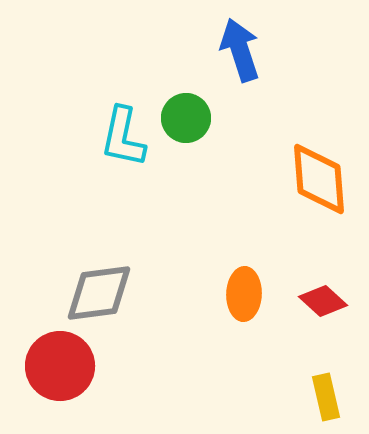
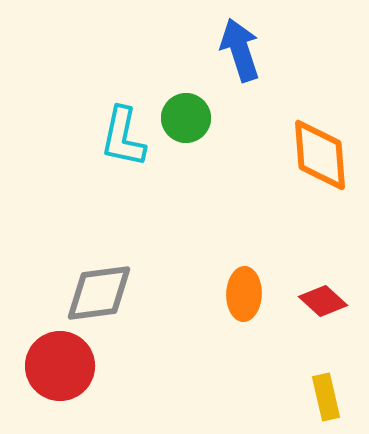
orange diamond: moved 1 px right, 24 px up
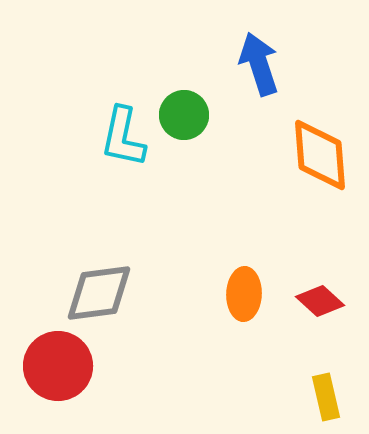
blue arrow: moved 19 px right, 14 px down
green circle: moved 2 px left, 3 px up
red diamond: moved 3 px left
red circle: moved 2 px left
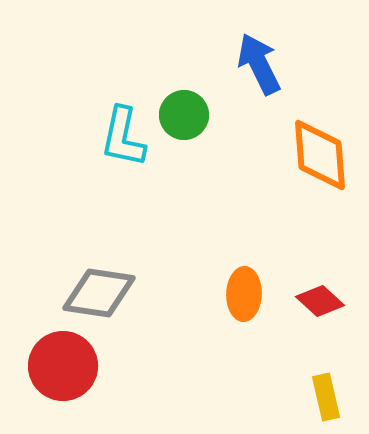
blue arrow: rotated 8 degrees counterclockwise
gray diamond: rotated 16 degrees clockwise
red circle: moved 5 px right
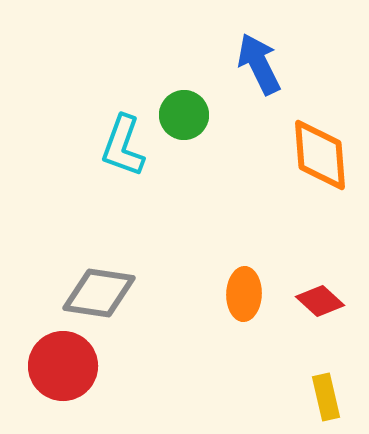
cyan L-shape: moved 9 px down; rotated 8 degrees clockwise
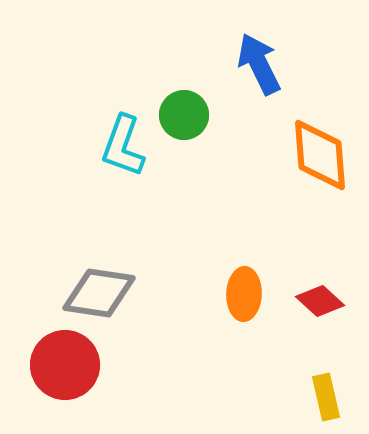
red circle: moved 2 px right, 1 px up
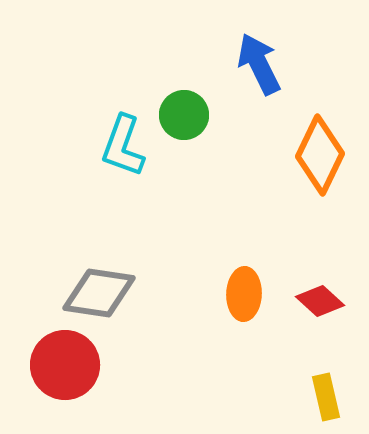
orange diamond: rotated 30 degrees clockwise
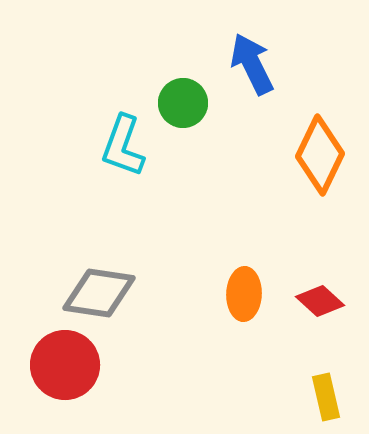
blue arrow: moved 7 px left
green circle: moved 1 px left, 12 px up
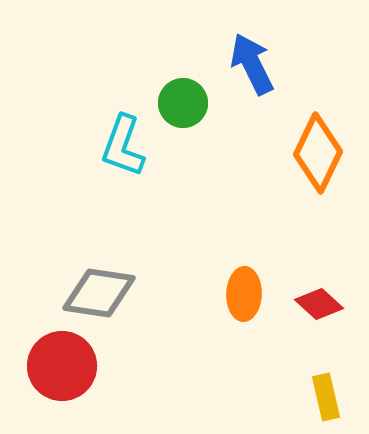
orange diamond: moved 2 px left, 2 px up
red diamond: moved 1 px left, 3 px down
red circle: moved 3 px left, 1 px down
